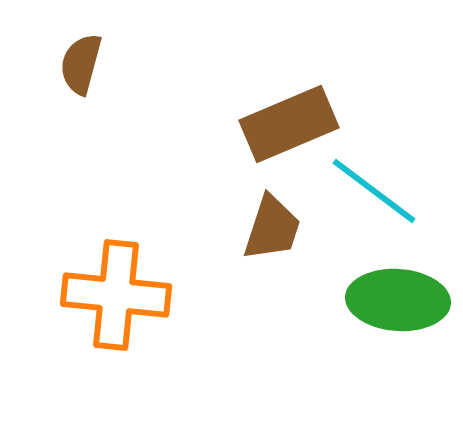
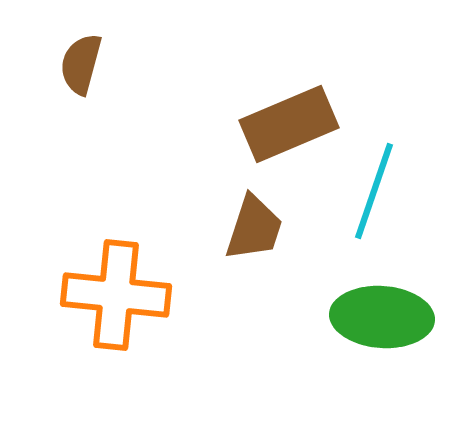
cyan line: rotated 72 degrees clockwise
brown trapezoid: moved 18 px left
green ellipse: moved 16 px left, 17 px down
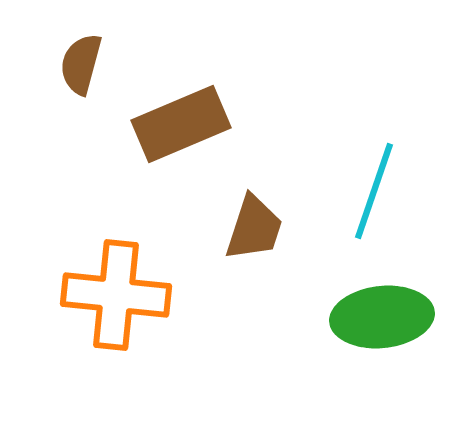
brown rectangle: moved 108 px left
green ellipse: rotated 10 degrees counterclockwise
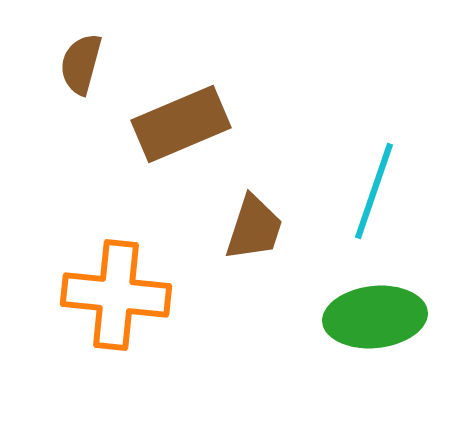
green ellipse: moved 7 px left
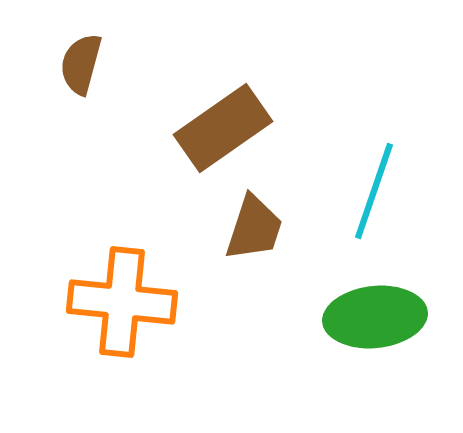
brown rectangle: moved 42 px right, 4 px down; rotated 12 degrees counterclockwise
orange cross: moved 6 px right, 7 px down
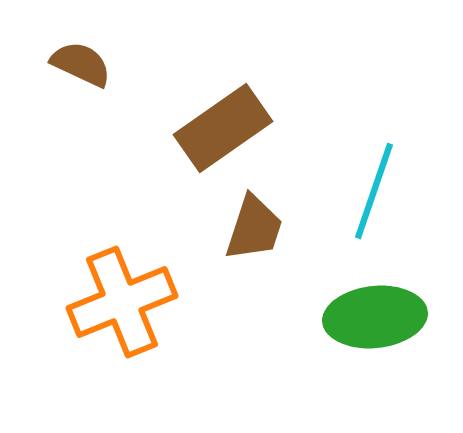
brown semicircle: rotated 100 degrees clockwise
orange cross: rotated 28 degrees counterclockwise
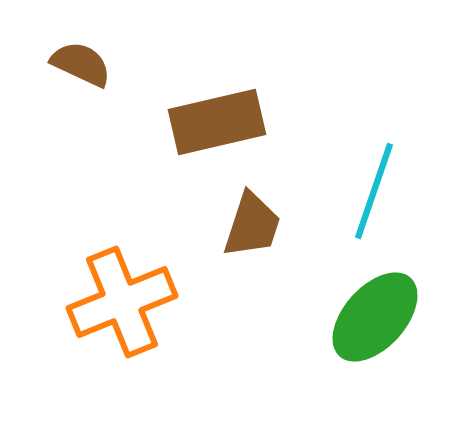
brown rectangle: moved 6 px left, 6 px up; rotated 22 degrees clockwise
brown trapezoid: moved 2 px left, 3 px up
green ellipse: rotated 42 degrees counterclockwise
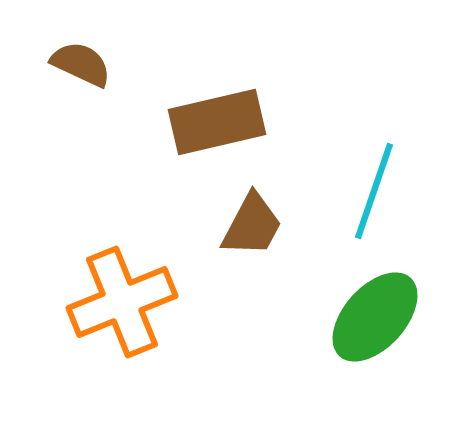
brown trapezoid: rotated 10 degrees clockwise
